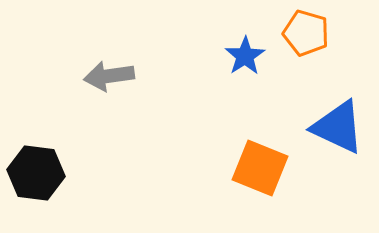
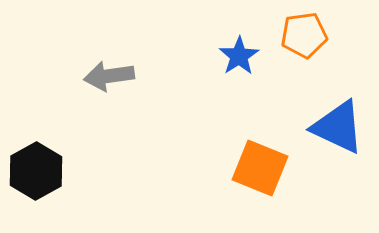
orange pentagon: moved 2 px left, 2 px down; rotated 24 degrees counterclockwise
blue star: moved 6 px left
black hexagon: moved 2 px up; rotated 24 degrees clockwise
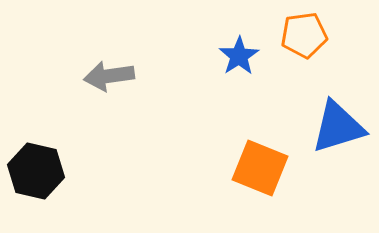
blue triangle: rotated 42 degrees counterclockwise
black hexagon: rotated 18 degrees counterclockwise
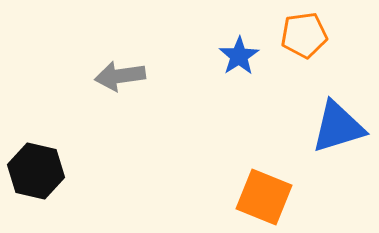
gray arrow: moved 11 px right
orange square: moved 4 px right, 29 px down
